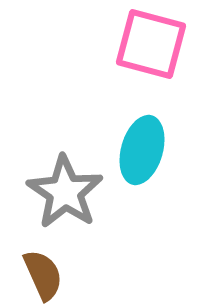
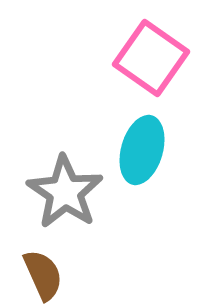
pink square: moved 14 px down; rotated 20 degrees clockwise
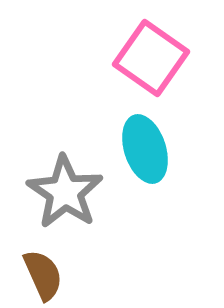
cyan ellipse: moved 3 px right, 1 px up; rotated 34 degrees counterclockwise
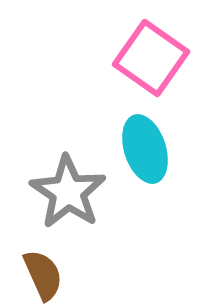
gray star: moved 3 px right
